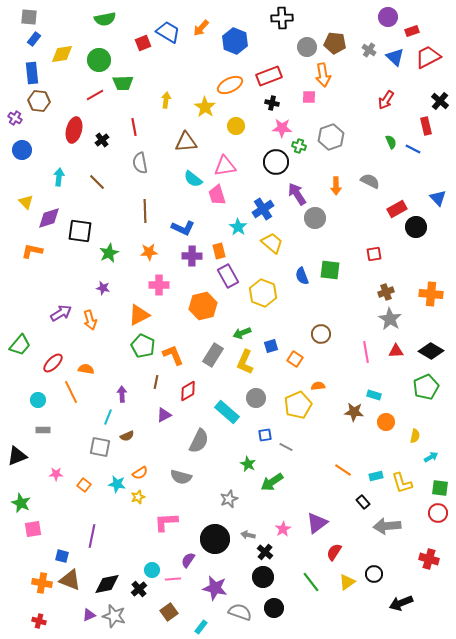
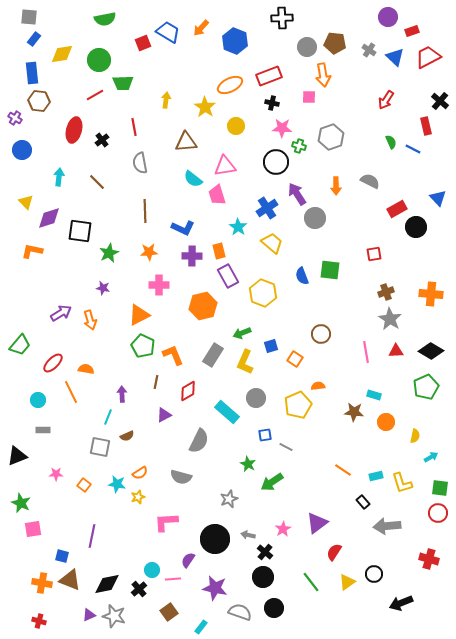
blue cross at (263, 209): moved 4 px right, 1 px up
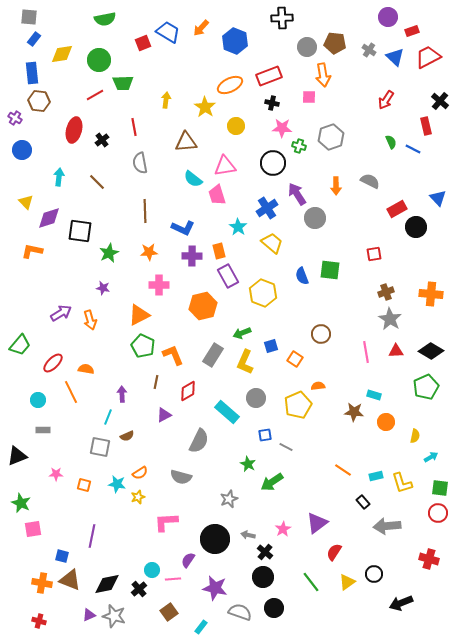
black circle at (276, 162): moved 3 px left, 1 px down
orange square at (84, 485): rotated 24 degrees counterclockwise
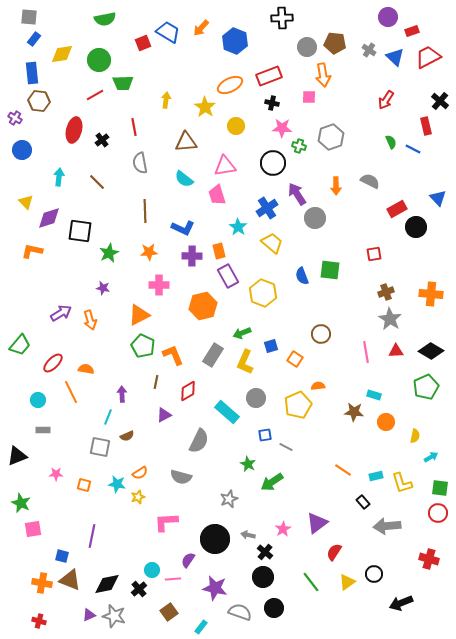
cyan semicircle at (193, 179): moved 9 px left
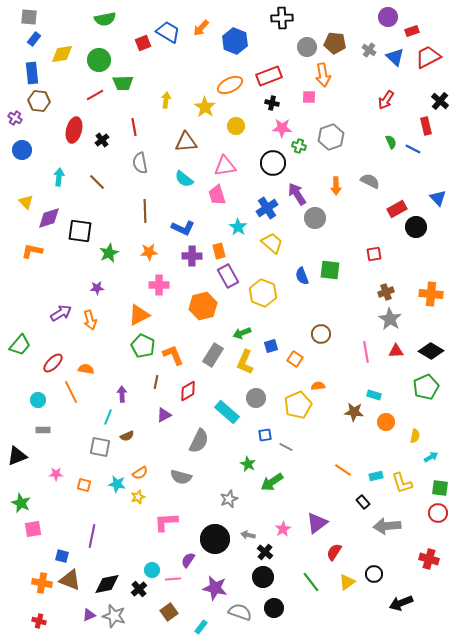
purple star at (103, 288): moved 6 px left; rotated 16 degrees counterclockwise
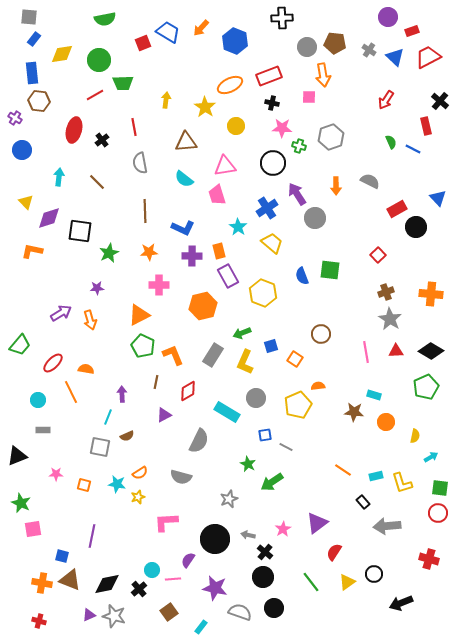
red square at (374, 254): moved 4 px right, 1 px down; rotated 35 degrees counterclockwise
cyan rectangle at (227, 412): rotated 10 degrees counterclockwise
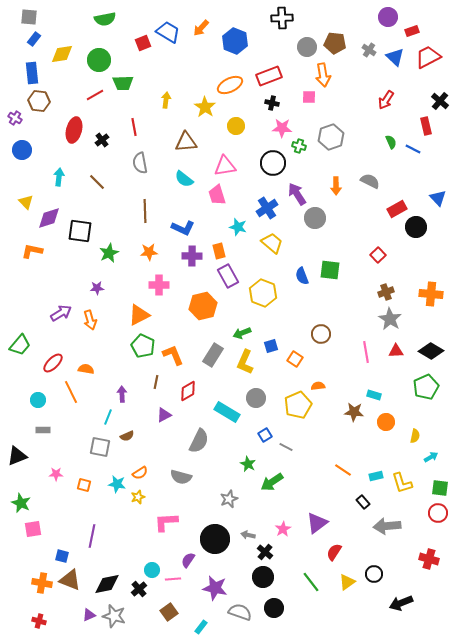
cyan star at (238, 227): rotated 18 degrees counterclockwise
blue square at (265, 435): rotated 24 degrees counterclockwise
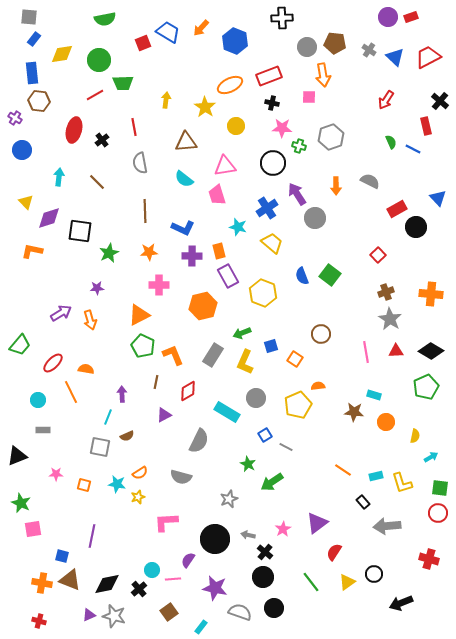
red rectangle at (412, 31): moved 1 px left, 14 px up
green square at (330, 270): moved 5 px down; rotated 30 degrees clockwise
